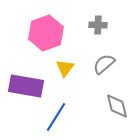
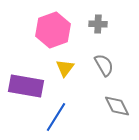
gray cross: moved 1 px up
pink hexagon: moved 7 px right, 3 px up
gray semicircle: moved 1 px down; rotated 100 degrees clockwise
gray diamond: rotated 12 degrees counterclockwise
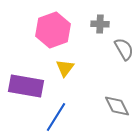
gray cross: moved 2 px right
gray semicircle: moved 20 px right, 16 px up
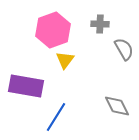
yellow triangle: moved 8 px up
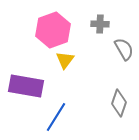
gray diamond: moved 2 px right, 3 px up; rotated 44 degrees clockwise
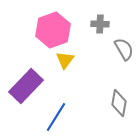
purple rectangle: rotated 56 degrees counterclockwise
gray diamond: rotated 8 degrees counterclockwise
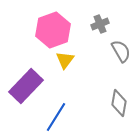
gray cross: rotated 24 degrees counterclockwise
gray semicircle: moved 3 px left, 2 px down
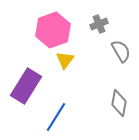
gray cross: moved 1 px left
purple rectangle: rotated 12 degrees counterclockwise
